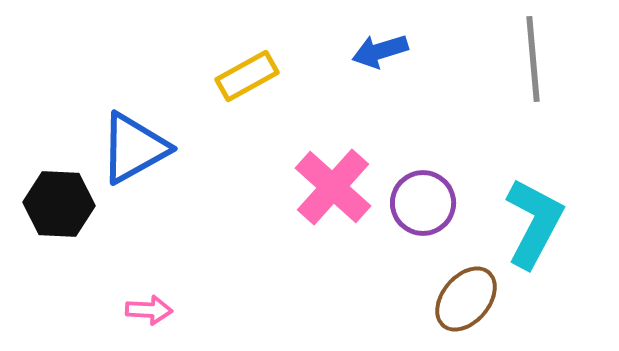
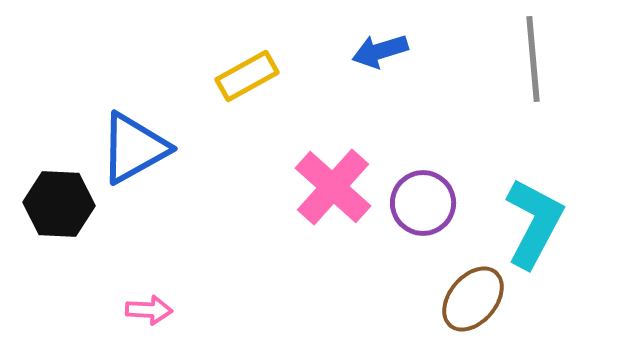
brown ellipse: moved 7 px right
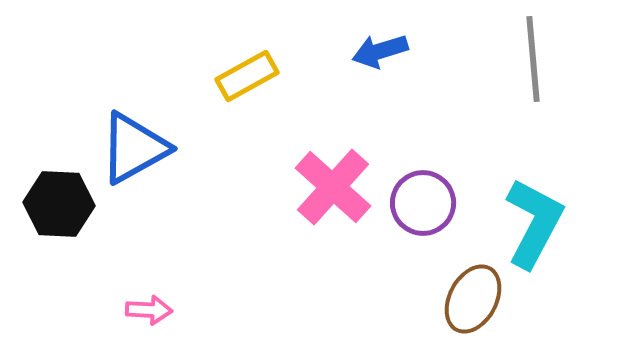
brown ellipse: rotated 12 degrees counterclockwise
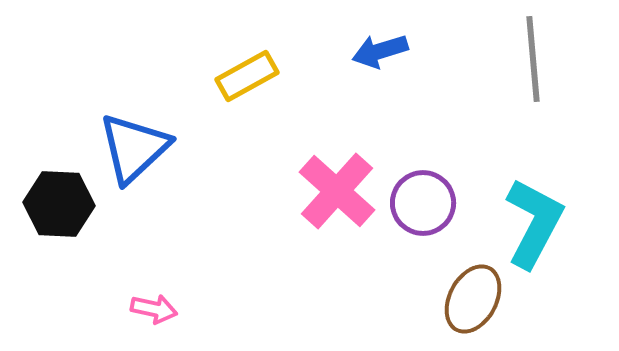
blue triangle: rotated 14 degrees counterclockwise
pink cross: moved 4 px right, 4 px down
pink arrow: moved 5 px right, 1 px up; rotated 9 degrees clockwise
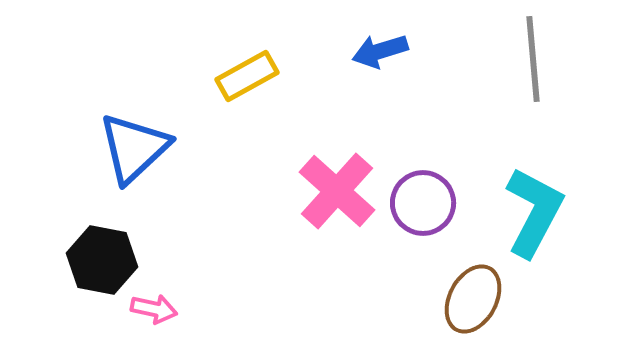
black hexagon: moved 43 px right, 56 px down; rotated 8 degrees clockwise
cyan L-shape: moved 11 px up
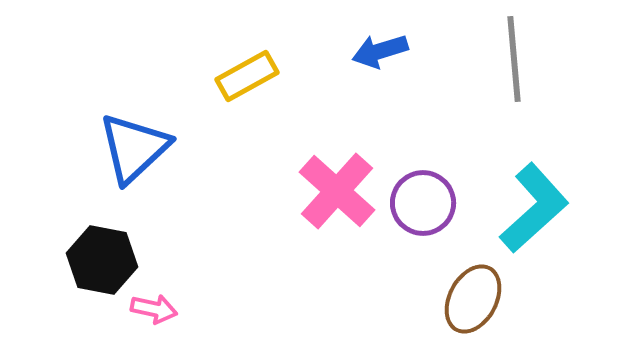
gray line: moved 19 px left
cyan L-shape: moved 4 px up; rotated 20 degrees clockwise
